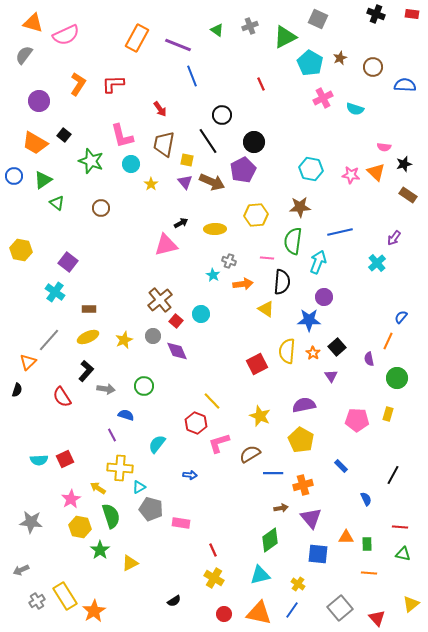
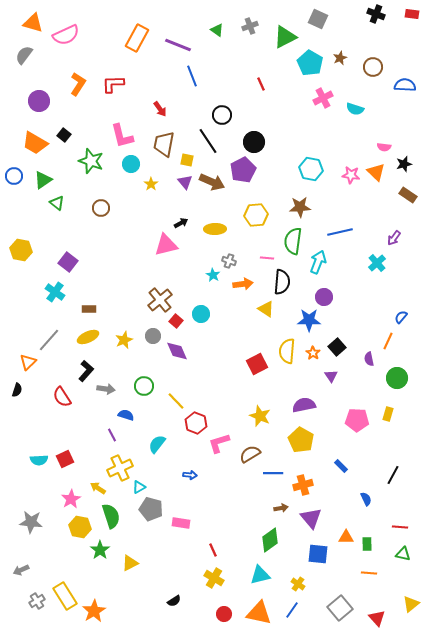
yellow line at (212, 401): moved 36 px left
yellow cross at (120, 468): rotated 30 degrees counterclockwise
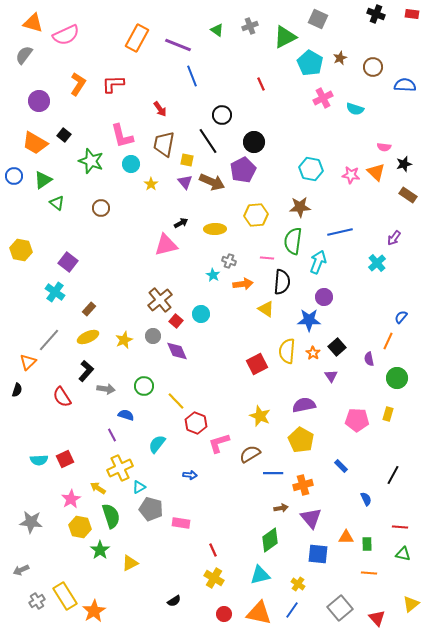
brown rectangle at (89, 309): rotated 48 degrees counterclockwise
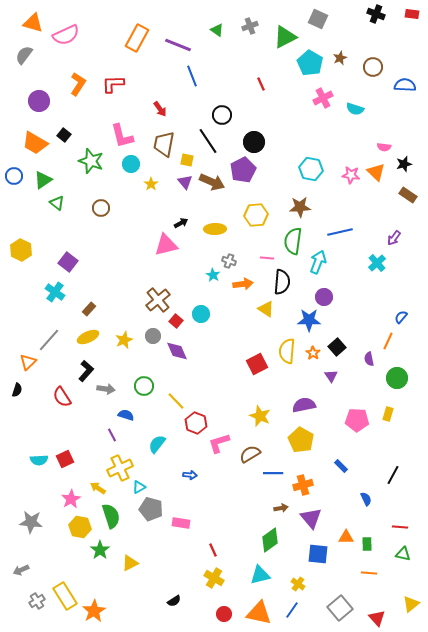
yellow hexagon at (21, 250): rotated 15 degrees clockwise
brown cross at (160, 300): moved 2 px left
